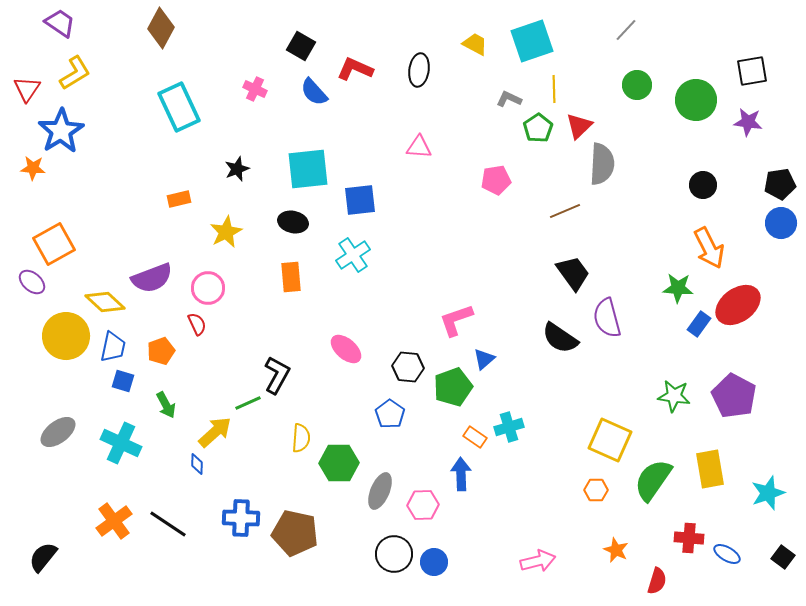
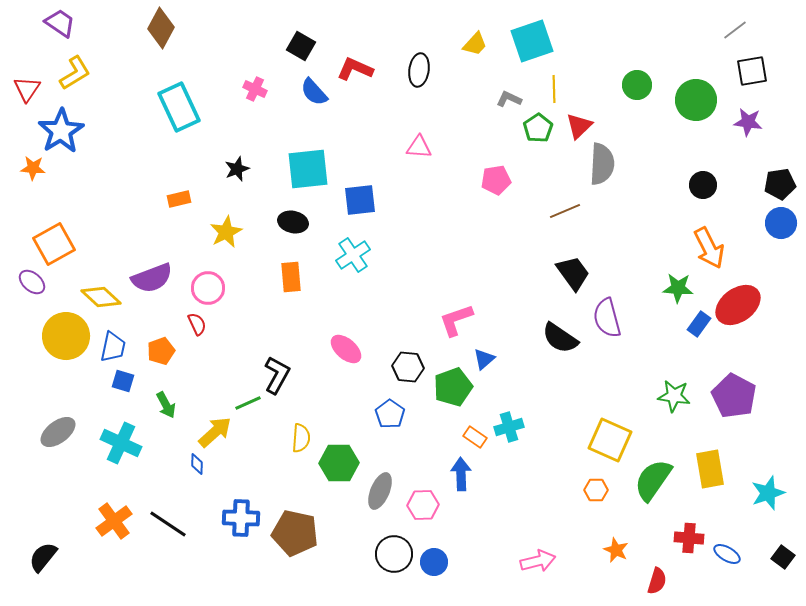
gray line at (626, 30): moved 109 px right; rotated 10 degrees clockwise
yellow trapezoid at (475, 44): rotated 104 degrees clockwise
yellow diamond at (105, 302): moved 4 px left, 5 px up
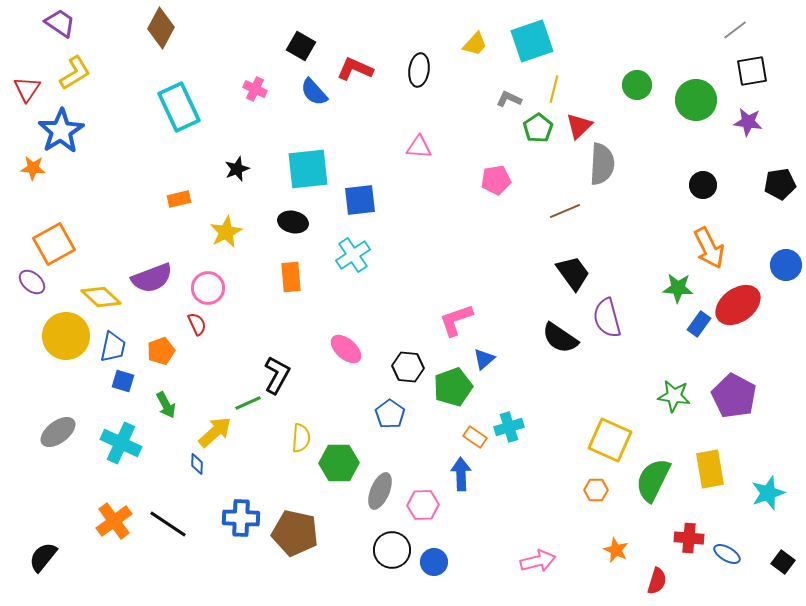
yellow line at (554, 89): rotated 16 degrees clockwise
blue circle at (781, 223): moved 5 px right, 42 px down
green semicircle at (653, 480): rotated 9 degrees counterclockwise
black circle at (394, 554): moved 2 px left, 4 px up
black square at (783, 557): moved 5 px down
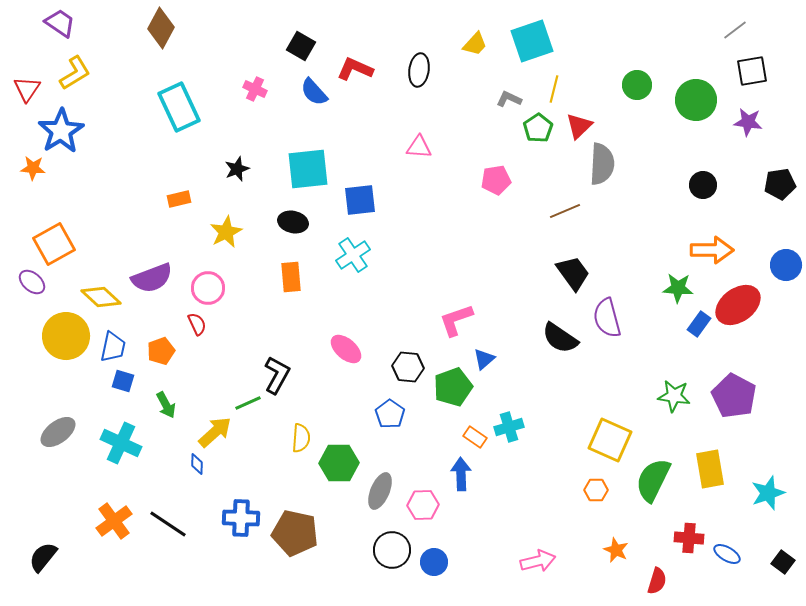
orange arrow at (709, 248): moved 3 px right, 2 px down; rotated 63 degrees counterclockwise
